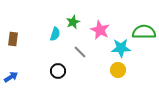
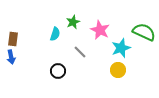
green semicircle: rotated 25 degrees clockwise
cyan star: rotated 18 degrees counterclockwise
blue arrow: moved 20 px up; rotated 112 degrees clockwise
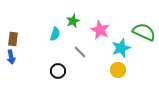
green star: moved 1 px up
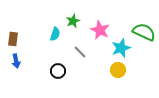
blue arrow: moved 5 px right, 4 px down
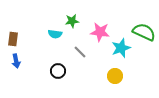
green star: moved 1 px left; rotated 16 degrees clockwise
pink star: moved 2 px down; rotated 18 degrees counterclockwise
cyan semicircle: rotated 80 degrees clockwise
yellow circle: moved 3 px left, 6 px down
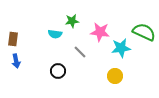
cyan star: rotated 12 degrees clockwise
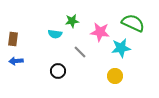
green semicircle: moved 11 px left, 9 px up
blue arrow: rotated 96 degrees clockwise
